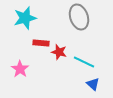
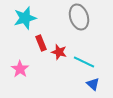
red rectangle: rotated 63 degrees clockwise
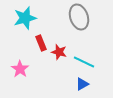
blue triangle: moved 11 px left; rotated 48 degrees clockwise
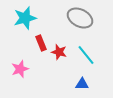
gray ellipse: moved 1 px right, 1 px down; rotated 45 degrees counterclockwise
cyan line: moved 2 px right, 7 px up; rotated 25 degrees clockwise
pink star: rotated 18 degrees clockwise
blue triangle: rotated 32 degrees clockwise
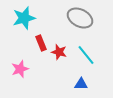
cyan star: moved 1 px left
blue triangle: moved 1 px left
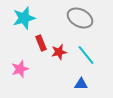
red star: rotated 28 degrees counterclockwise
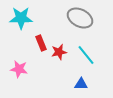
cyan star: moved 3 px left; rotated 15 degrees clockwise
pink star: moved 1 px left; rotated 30 degrees clockwise
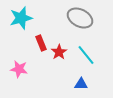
cyan star: rotated 15 degrees counterclockwise
red star: rotated 21 degrees counterclockwise
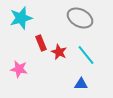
red star: rotated 14 degrees counterclockwise
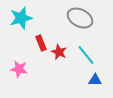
blue triangle: moved 14 px right, 4 px up
